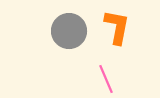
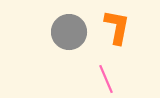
gray circle: moved 1 px down
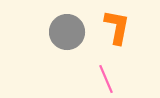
gray circle: moved 2 px left
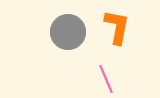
gray circle: moved 1 px right
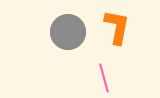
pink line: moved 2 px left, 1 px up; rotated 8 degrees clockwise
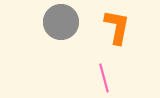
gray circle: moved 7 px left, 10 px up
